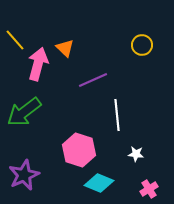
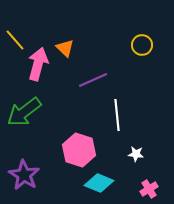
purple star: rotated 16 degrees counterclockwise
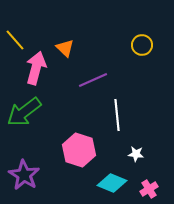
pink arrow: moved 2 px left, 4 px down
cyan diamond: moved 13 px right
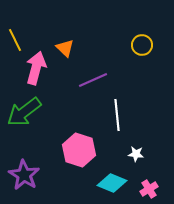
yellow line: rotated 15 degrees clockwise
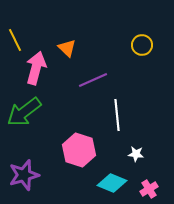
orange triangle: moved 2 px right
purple star: rotated 24 degrees clockwise
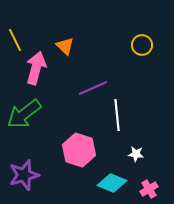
orange triangle: moved 2 px left, 2 px up
purple line: moved 8 px down
green arrow: moved 2 px down
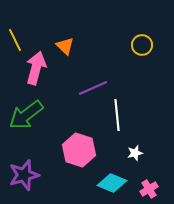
green arrow: moved 2 px right, 1 px down
white star: moved 1 px left, 1 px up; rotated 21 degrees counterclockwise
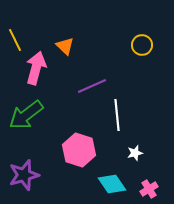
purple line: moved 1 px left, 2 px up
cyan diamond: moved 1 px down; rotated 32 degrees clockwise
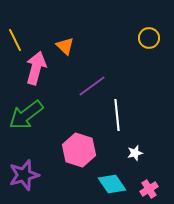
yellow circle: moved 7 px right, 7 px up
purple line: rotated 12 degrees counterclockwise
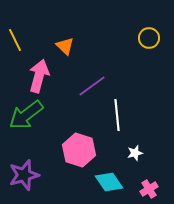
pink arrow: moved 3 px right, 8 px down
cyan diamond: moved 3 px left, 2 px up
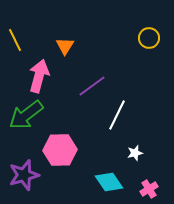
orange triangle: rotated 18 degrees clockwise
white line: rotated 32 degrees clockwise
pink hexagon: moved 19 px left; rotated 20 degrees counterclockwise
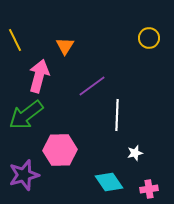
white line: rotated 24 degrees counterclockwise
pink cross: rotated 24 degrees clockwise
